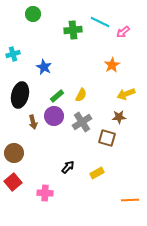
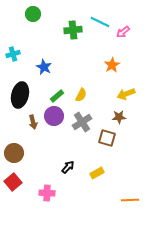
pink cross: moved 2 px right
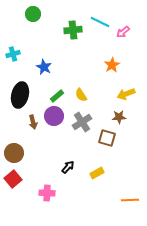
yellow semicircle: rotated 120 degrees clockwise
red square: moved 3 px up
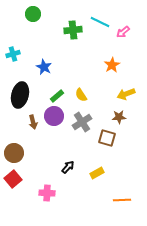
orange line: moved 8 px left
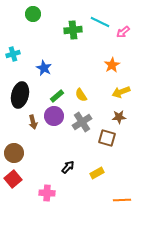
blue star: moved 1 px down
yellow arrow: moved 5 px left, 2 px up
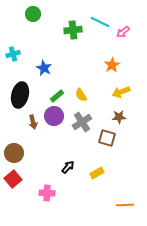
orange line: moved 3 px right, 5 px down
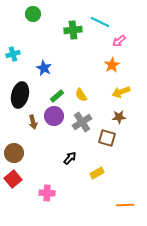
pink arrow: moved 4 px left, 9 px down
black arrow: moved 2 px right, 9 px up
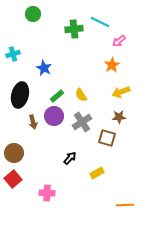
green cross: moved 1 px right, 1 px up
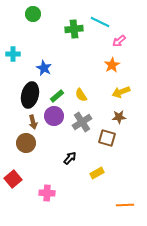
cyan cross: rotated 16 degrees clockwise
black ellipse: moved 10 px right
brown circle: moved 12 px right, 10 px up
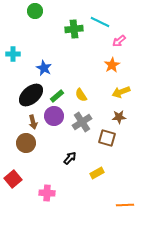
green circle: moved 2 px right, 3 px up
black ellipse: moved 1 px right; rotated 35 degrees clockwise
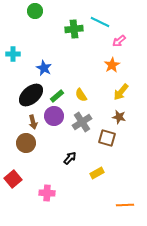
yellow arrow: rotated 30 degrees counterclockwise
brown star: rotated 16 degrees clockwise
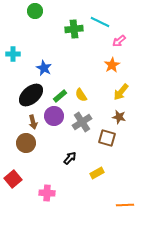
green rectangle: moved 3 px right
